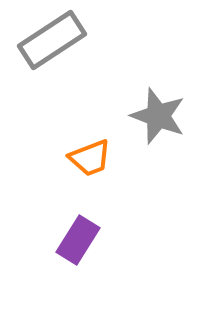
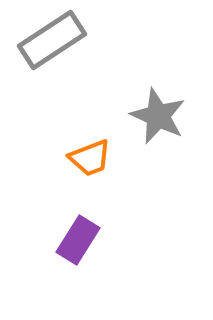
gray star: rotated 4 degrees clockwise
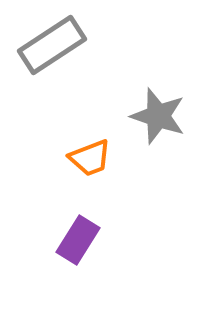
gray rectangle: moved 5 px down
gray star: rotated 6 degrees counterclockwise
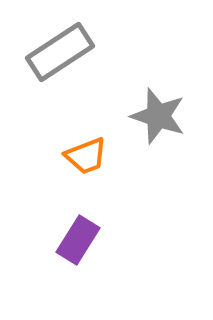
gray rectangle: moved 8 px right, 7 px down
orange trapezoid: moved 4 px left, 2 px up
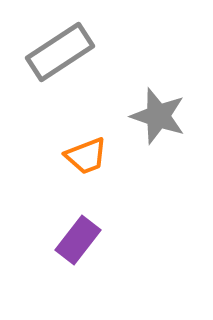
purple rectangle: rotated 6 degrees clockwise
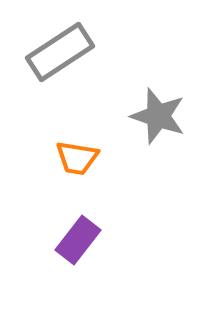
orange trapezoid: moved 9 px left, 2 px down; rotated 30 degrees clockwise
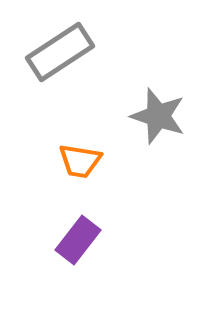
orange trapezoid: moved 3 px right, 3 px down
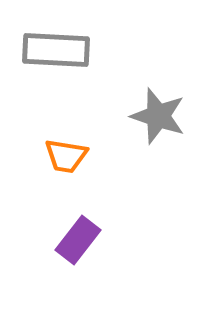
gray rectangle: moved 4 px left, 2 px up; rotated 36 degrees clockwise
orange trapezoid: moved 14 px left, 5 px up
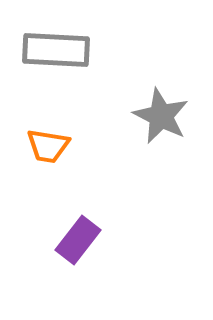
gray star: moved 3 px right; rotated 8 degrees clockwise
orange trapezoid: moved 18 px left, 10 px up
